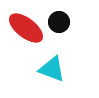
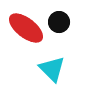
cyan triangle: rotated 24 degrees clockwise
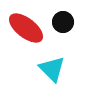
black circle: moved 4 px right
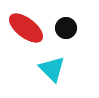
black circle: moved 3 px right, 6 px down
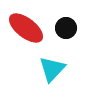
cyan triangle: rotated 28 degrees clockwise
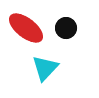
cyan triangle: moved 7 px left, 1 px up
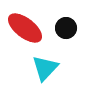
red ellipse: moved 1 px left
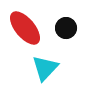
red ellipse: rotated 12 degrees clockwise
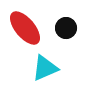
cyan triangle: rotated 24 degrees clockwise
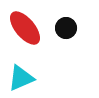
cyan triangle: moved 24 px left, 10 px down
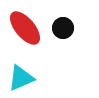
black circle: moved 3 px left
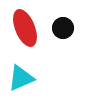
red ellipse: rotated 18 degrees clockwise
